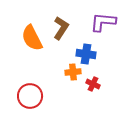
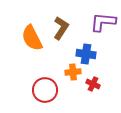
red circle: moved 15 px right, 6 px up
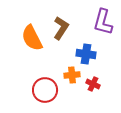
purple L-shape: rotated 80 degrees counterclockwise
orange cross: moved 1 px left, 3 px down
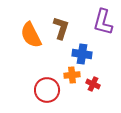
brown L-shape: rotated 15 degrees counterclockwise
orange semicircle: moved 1 px left, 3 px up
blue cross: moved 4 px left
red circle: moved 2 px right
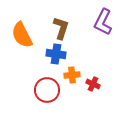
purple L-shape: rotated 12 degrees clockwise
orange semicircle: moved 9 px left
blue cross: moved 26 px left
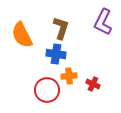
orange cross: moved 3 px left, 1 px down
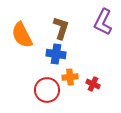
orange cross: moved 1 px right, 1 px down
